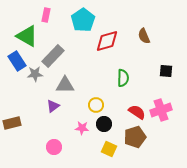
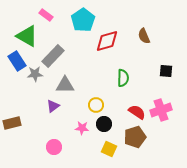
pink rectangle: rotated 64 degrees counterclockwise
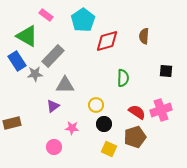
brown semicircle: rotated 28 degrees clockwise
pink star: moved 10 px left
